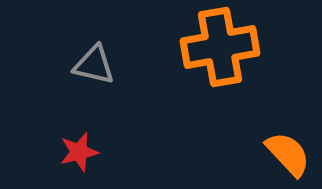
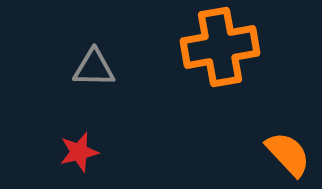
gray triangle: moved 3 px down; rotated 12 degrees counterclockwise
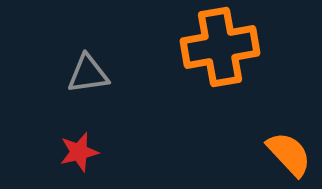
gray triangle: moved 6 px left, 6 px down; rotated 9 degrees counterclockwise
orange semicircle: moved 1 px right
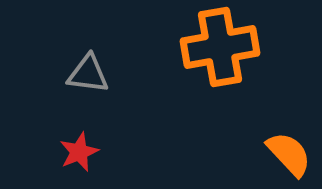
gray triangle: rotated 15 degrees clockwise
red star: rotated 9 degrees counterclockwise
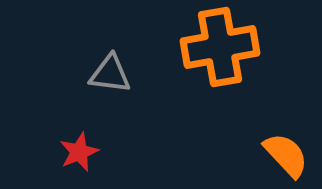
gray triangle: moved 22 px right
orange semicircle: moved 3 px left, 1 px down
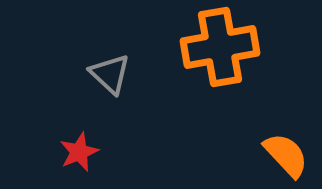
gray triangle: rotated 36 degrees clockwise
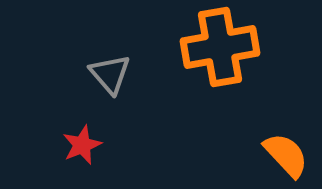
gray triangle: rotated 6 degrees clockwise
red star: moved 3 px right, 7 px up
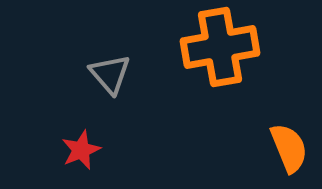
red star: moved 1 px left, 5 px down
orange semicircle: moved 3 px right, 7 px up; rotated 21 degrees clockwise
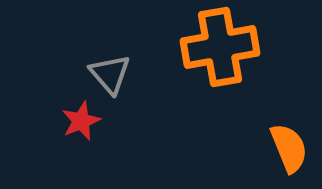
red star: moved 29 px up
